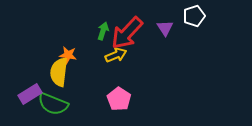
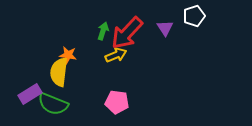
pink pentagon: moved 2 px left, 3 px down; rotated 25 degrees counterclockwise
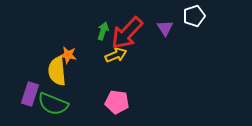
yellow semicircle: moved 2 px left, 1 px up; rotated 12 degrees counterclockwise
purple rectangle: rotated 40 degrees counterclockwise
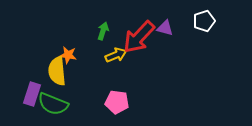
white pentagon: moved 10 px right, 5 px down
purple triangle: rotated 42 degrees counterclockwise
red arrow: moved 12 px right, 4 px down
purple rectangle: moved 2 px right
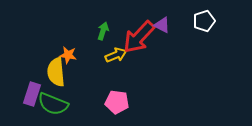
purple triangle: moved 3 px left, 3 px up; rotated 12 degrees clockwise
yellow semicircle: moved 1 px left, 1 px down
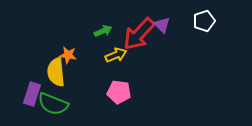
purple triangle: rotated 18 degrees clockwise
green arrow: rotated 48 degrees clockwise
red arrow: moved 3 px up
pink pentagon: moved 2 px right, 10 px up
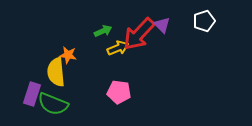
yellow arrow: moved 2 px right, 7 px up
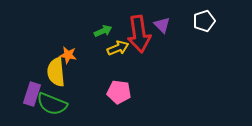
red arrow: rotated 51 degrees counterclockwise
green semicircle: moved 1 px left
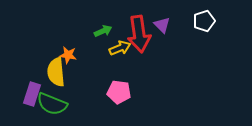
yellow arrow: moved 2 px right
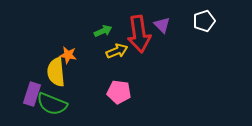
yellow arrow: moved 3 px left, 3 px down
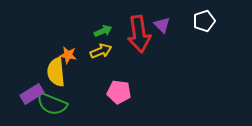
yellow arrow: moved 16 px left
purple rectangle: rotated 40 degrees clockwise
